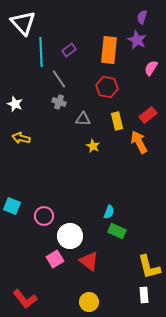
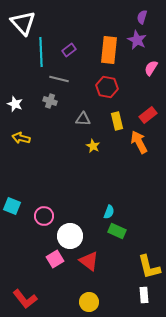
gray line: rotated 42 degrees counterclockwise
gray cross: moved 9 px left, 1 px up
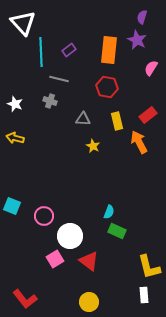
yellow arrow: moved 6 px left
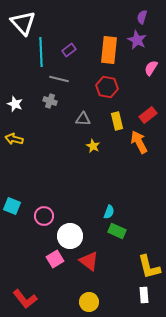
yellow arrow: moved 1 px left, 1 px down
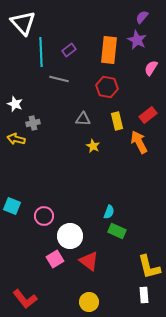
purple semicircle: rotated 24 degrees clockwise
gray cross: moved 17 px left, 22 px down; rotated 32 degrees counterclockwise
yellow arrow: moved 2 px right
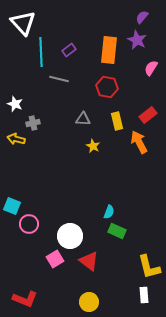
pink circle: moved 15 px left, 8 px down
red L-shape: rotated 30 degrees counterclockwise
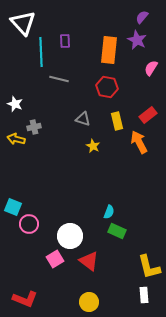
purple rectangle: moved 4 px left, 9 px up; rotated 56 degrees counterclockwise
gray triangle: rotated 14 degrees clockwise
gray cross: moved 1 px right, 4 px down
cyan square: moved 1 px right, 1 px down
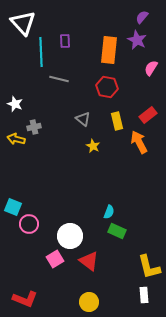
gray triangle: rotated 21 degrees clockwise
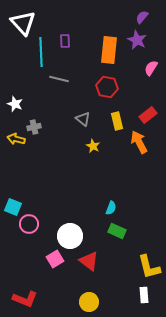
cyan semicircle: moved 2 px right, 4 px up
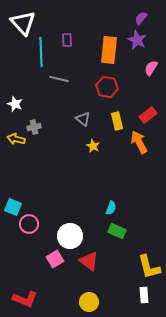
purple semicircle: moved 1 px left, 1 px down
purple rectangle: moved 2 px right, 1 px up
